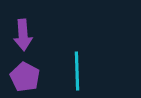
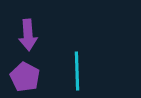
purple arrow: moved 5 px right
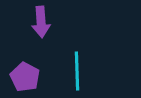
purple arrow: moved 13 px right, 13 px up
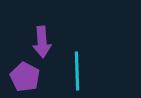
purple arrow: moved 1 px right, 20 px down
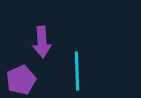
purple pentagon: moved 4 px left, 3 px down; rotated 20 degrees clockwise
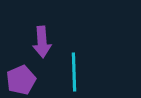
cyan line: moved 3 px left, 1 px down
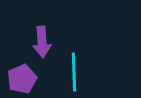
purple pentagon: moved 1 px right, 1 px up
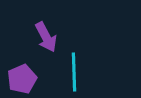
purple arrow: moved 4 px right, 5 px up; rotated 24 degrees counterclockwise
